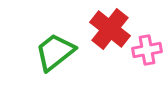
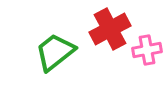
red cross: rotated 24 degrees clockwise
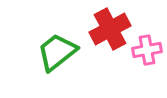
green trapezoid: moved 2 px right
